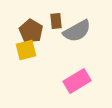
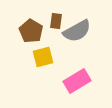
brown rectangle: rotated 14 degrees clockwise
yellow square: moved 17 px right, 7 px down
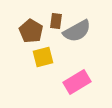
pink rectangle: moved 1 px down
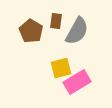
gray semicircle: rotated 32 degrees counterclockwise
yellow square: moved 18 px right, 11 px down
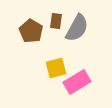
gray semicircle: moved 3 px up
yellow square: moved 5 px left
